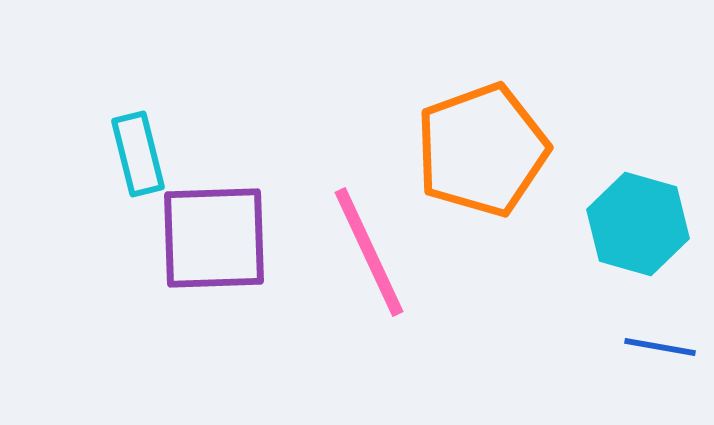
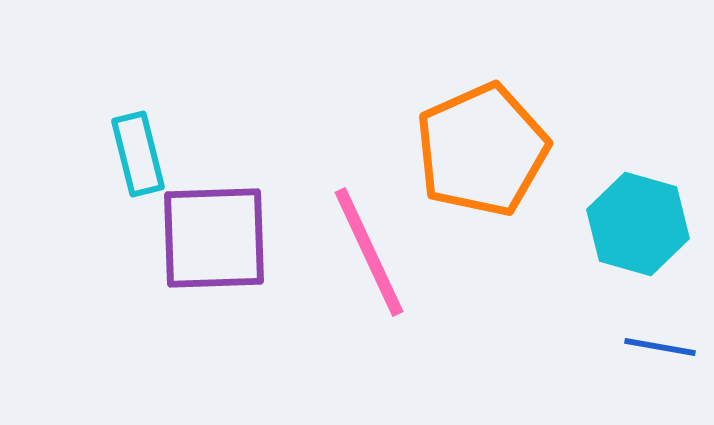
orange pentagon: rotated 4 degrees counterclockwise
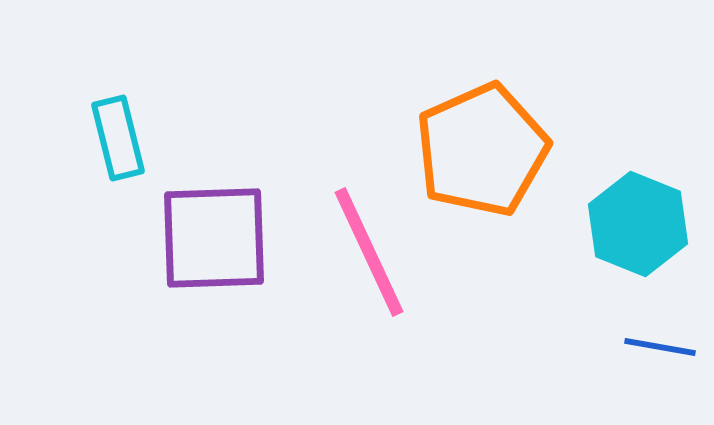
cyan rectangle: moved 20 px left, 16 px up
cyan hexagon: rotated 6 degrees clockwise
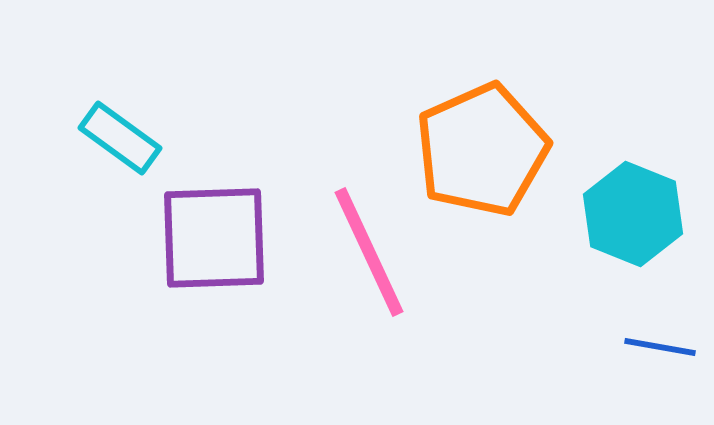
cyan rectangle: moved 2 px right; rotated 40 degrees counterclockwise
cyan hexagon: moved 5 px left, 10 px up
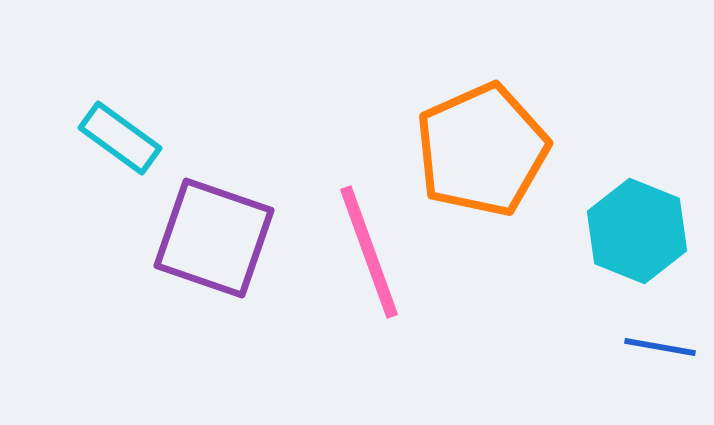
cyan hexagon: moved 4 px right, 17 px down
purple square: rotated 21 degrees clockwise
pink line: rotated 5 degrees clockwise
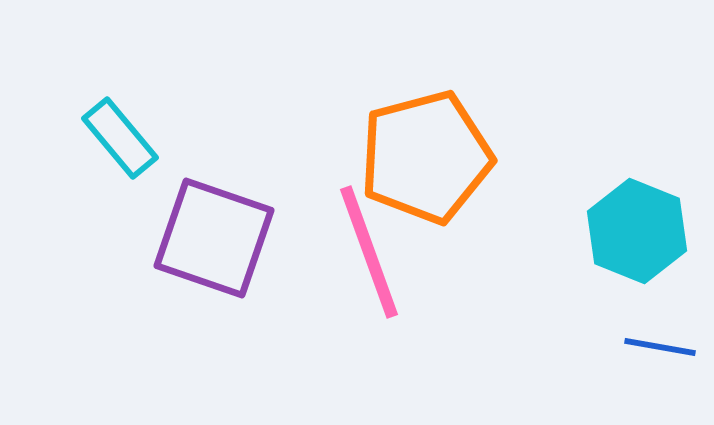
cyan rectangle: rotated 14 degrees clockwise
orange pentagon: moved 56 px left, 7 px down; rotated 9 degrees clockwise
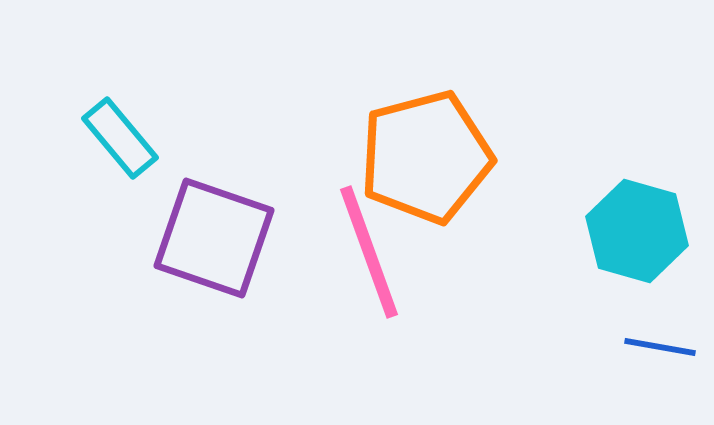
cyan hexagon: rotated 6 degrees counterclockwise
